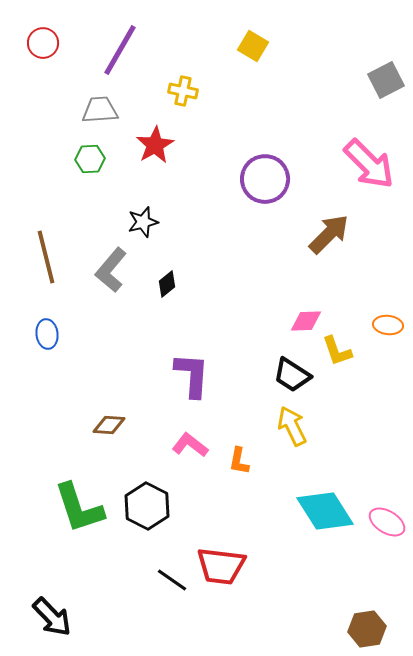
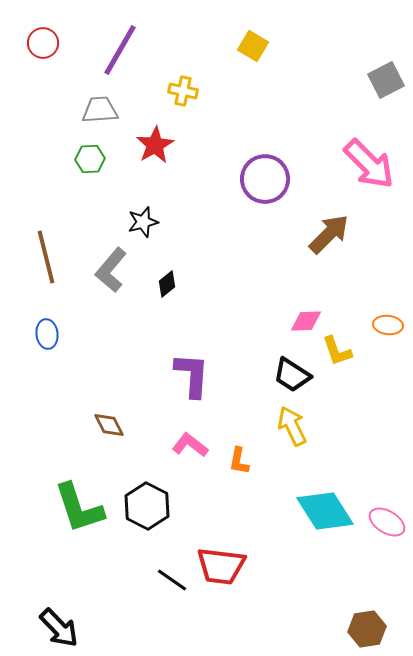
brown diamond: rotated 60 degrees clockwise
black arrow: moved 7 px right, 11 px down
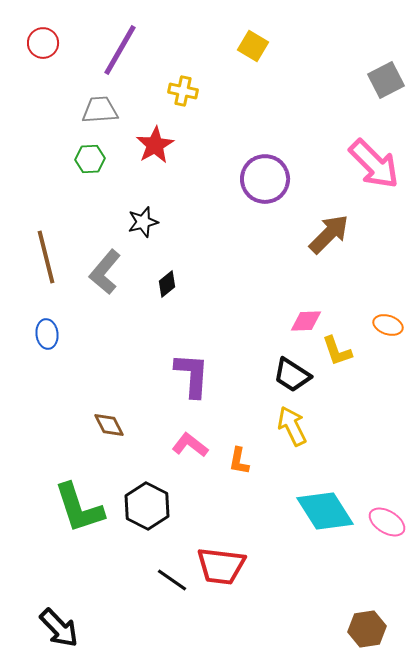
pink arrow: moved 5 px right
gray L-shape: moved 6 px left, 2 px down
orange ellipse: rotated 12 degrees clockwise
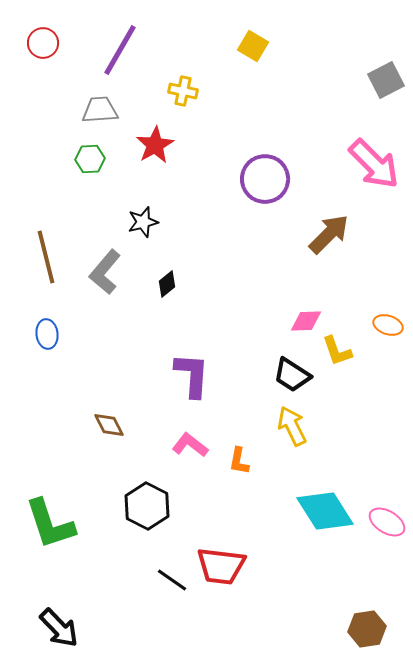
green L-shape: moved 29 px left, 16 px down
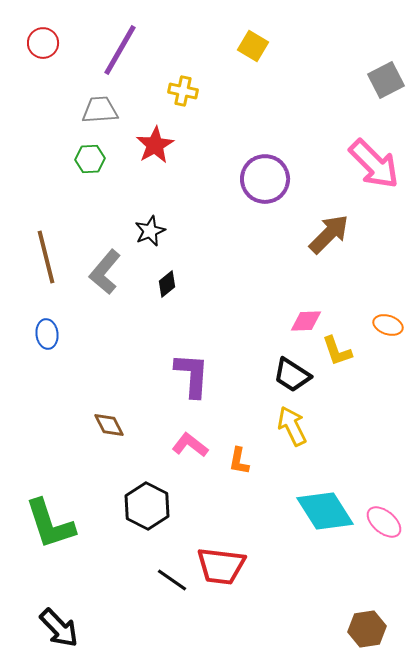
black star: moved 7 px right, 9 px down; rotated 8 degrees counterclockwise
pink ellipse: moved 3 px left; rotated 9 degrees clockwise
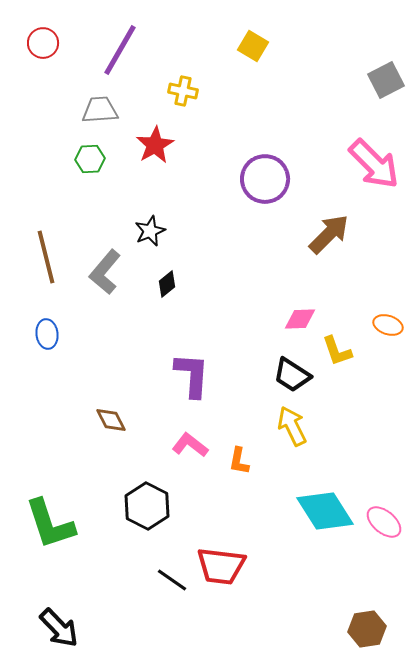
pink diamond: moved 6 px left, 2 px up
brown diamond: moved 2 px right, 5 px up
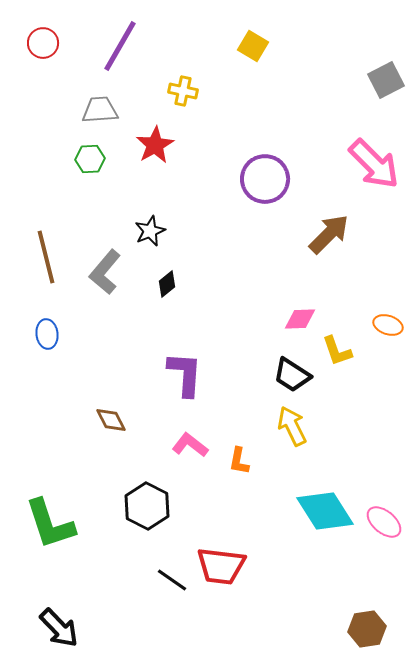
purple line: moved 4 px up
purple L-shape: moved 7 px left, 1 px up
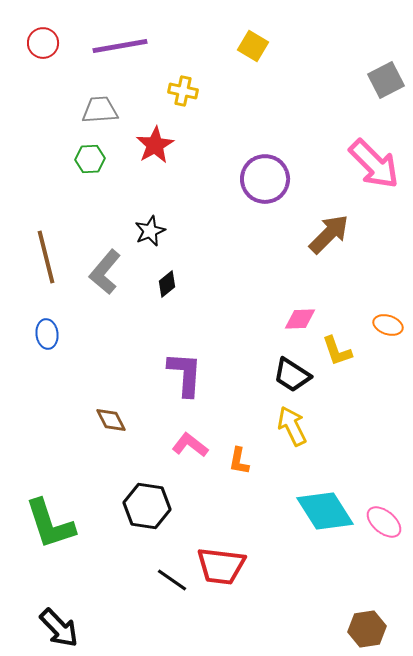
purple line: rotated 50 degrees clockwise
black hexagon: rotated 18 degrees counterclockwise
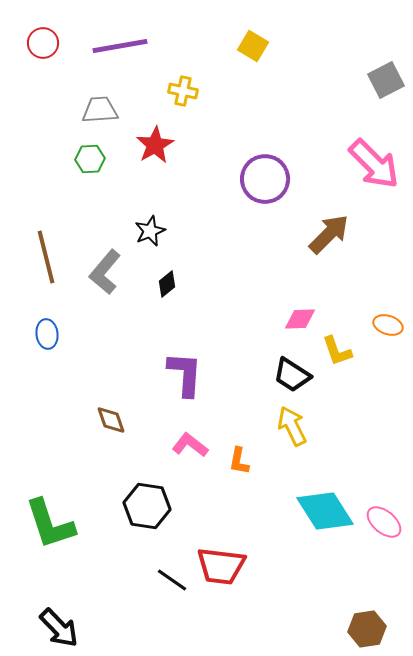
brown diamond: rotated 8 degrees clockwise
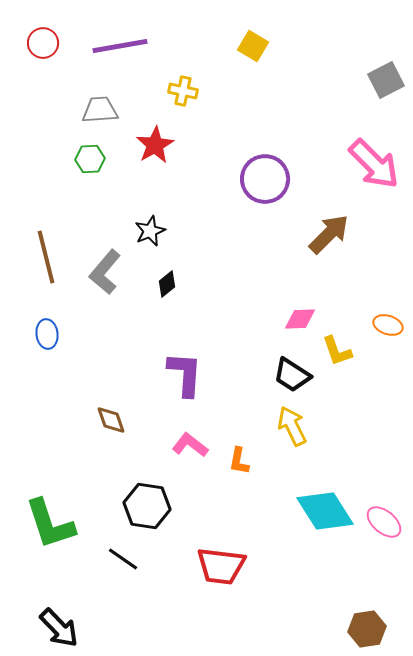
black line: moved 49 px left, 21 px up
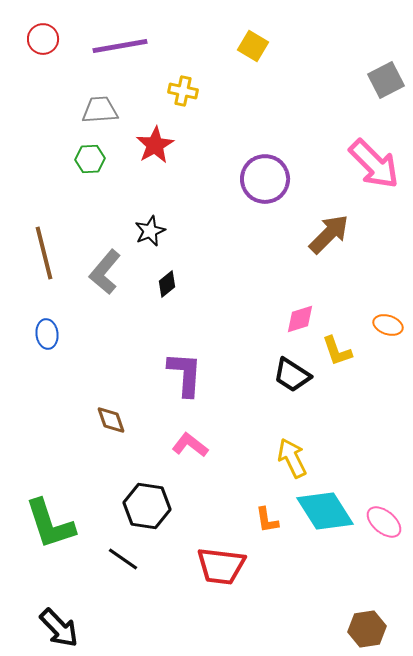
red circle: moved 4 px up
brown line: moved 2 px left, 4 px up
pink diamond: rotated 16 degrees counterclockwise
yellow arrow: moved 32 px down
orange L-shape: moved 28 px right, 59 px down; rotated 20 degrees counterclockwise
